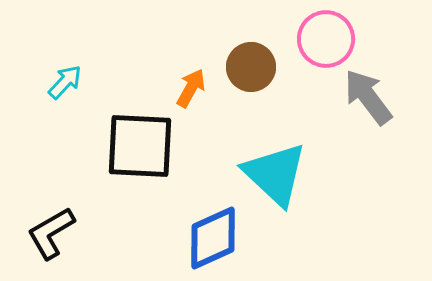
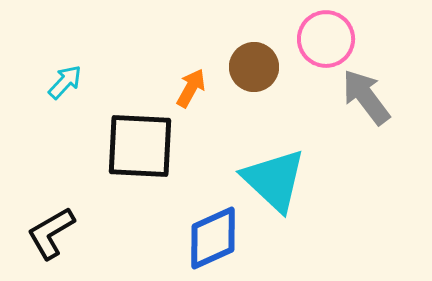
brown circle: moved 3 px right
gray arrow: moved 2 px left
cyan triangle: moved 1 px left, 6 px down
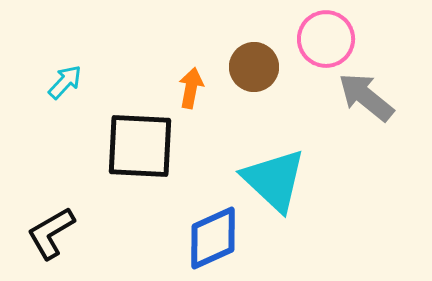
orange arrow: rotated 18 degrees counterclockwise
gray arrow: rotated 14 degrees counterclockwise
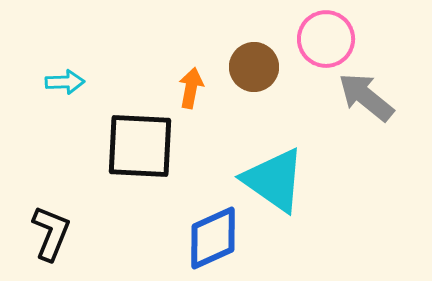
cyan arrow: rotated 45 degrees clockwise
cyan triangle: rotated 8 degrees counterclockwise
black L-shape: rotated 142 degrees clockwise
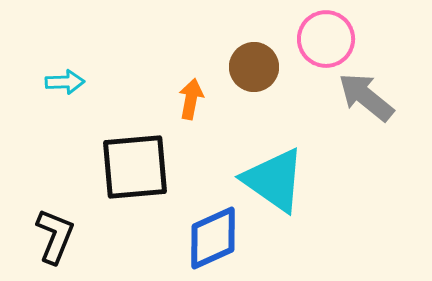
orange arrow: moved 11 px down
black square: moved 5 px left, 21 px down; rotated 8 degrees counterclockwise
black L-shape: moved 4 px right, 3 px down
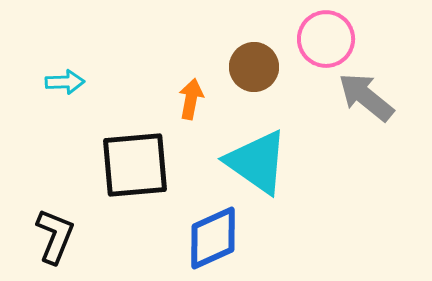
black square: moved 2 px up
cyan triangle: moved 17 px left, 18 px up
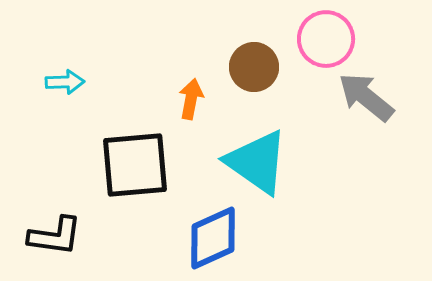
black L-shape: rotated 76 degrees clockwise
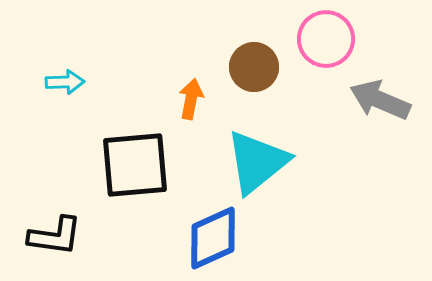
gray arrow: moved 14 px right, 3 px down; rotated 16 degrees counterclockwise
cyan triangle: rotated 46 degrees clockwise
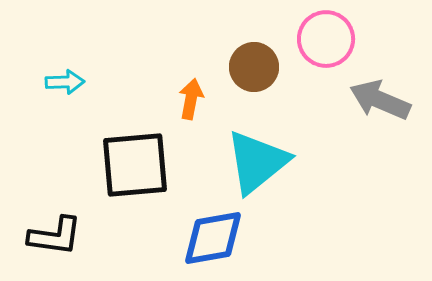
blue diamond: rotated 14 degrees clockwise
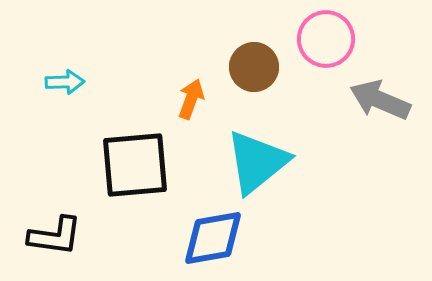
orange arrow: rotated 9 degrees clockwise
